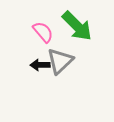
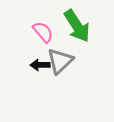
green arrow: rotated 12 degrees clockwise
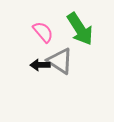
green arrow: moved 3 px right, 3 px down
gray triangle: rotated 44 degrees counterclockwise
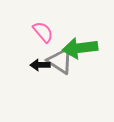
green arrow: moved 19 px down; rotated 116 degrees clockwise
